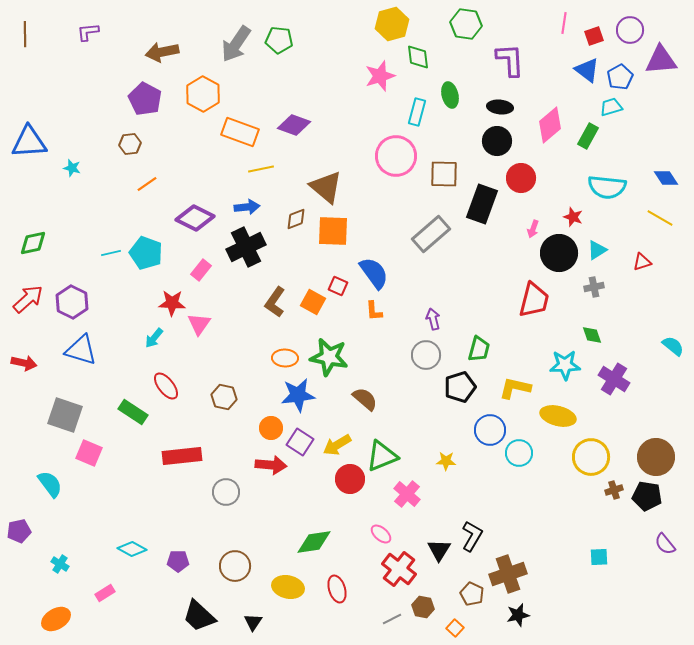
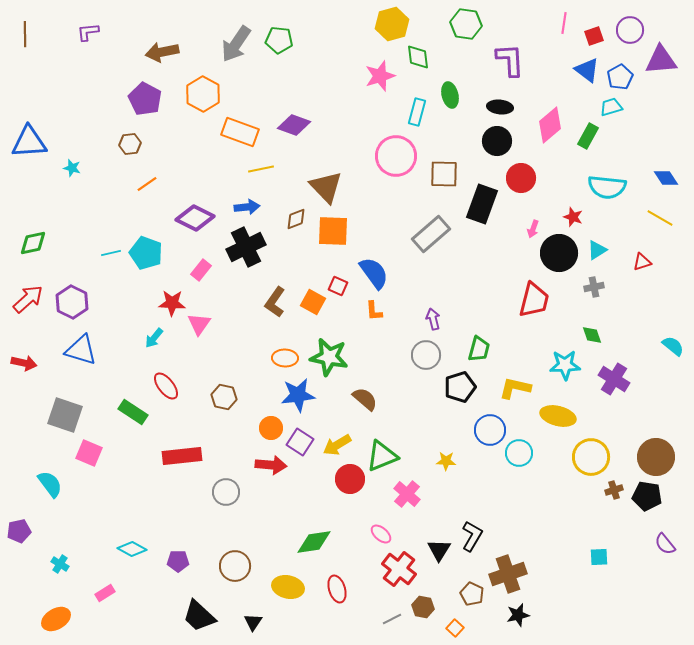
brown triangle at (326, 187): rotated 6 degrees clockwise
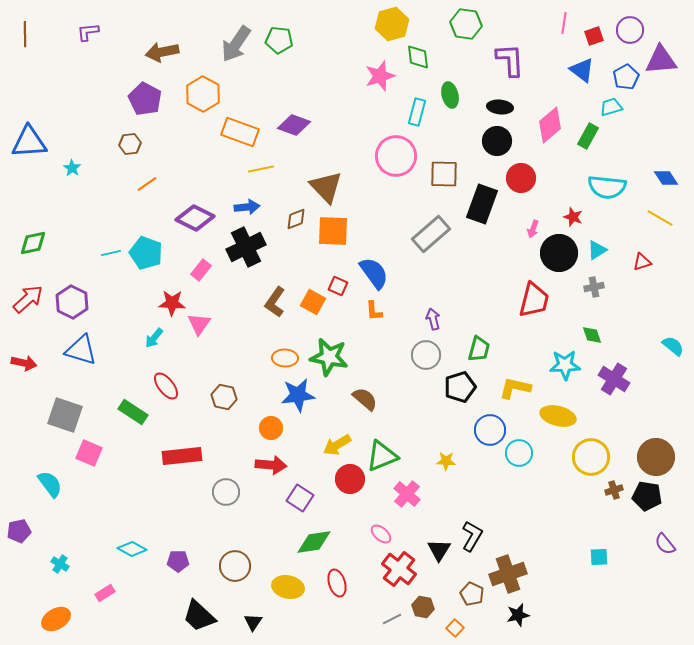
blue triangle at (587, 70): moved 5 px left
blue pentagon at (620, 77): moved 6 px right
cyan star at (72, 168): rotated 18 degrees clockwise
purple square at (300, 442): moved 56 px down
red ellipse at (337, 589): moved 6 px up
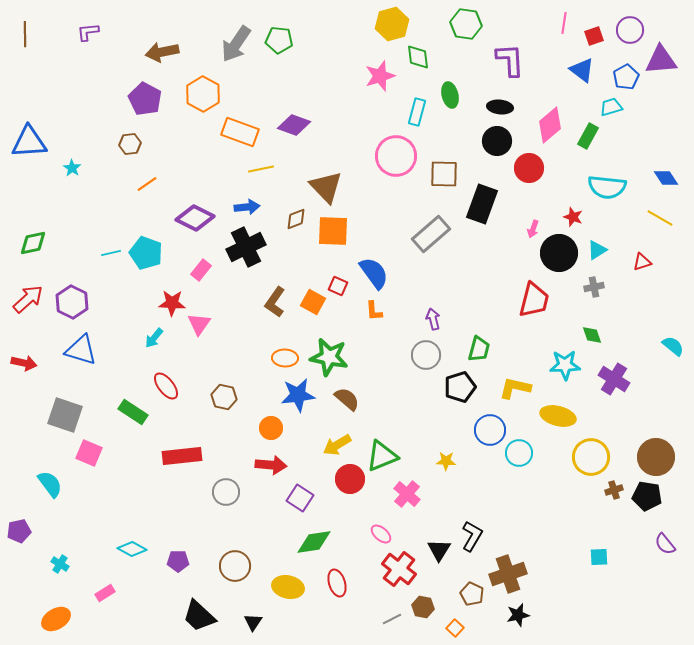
red circle at (521, 178): moved 8 px right, 10 px up
brown semicircle at (365, 399): moved 18 px left
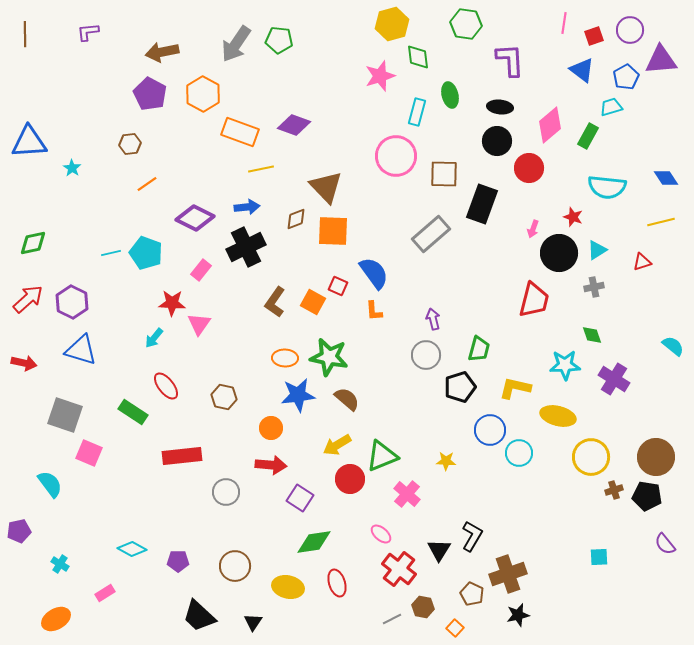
purple pentagon at (145, 99): moved 5 px right, 5 px up
yellow line at (660, 218): moved 1 px right, 4 px down; rotated 44 degrees counterclockwise
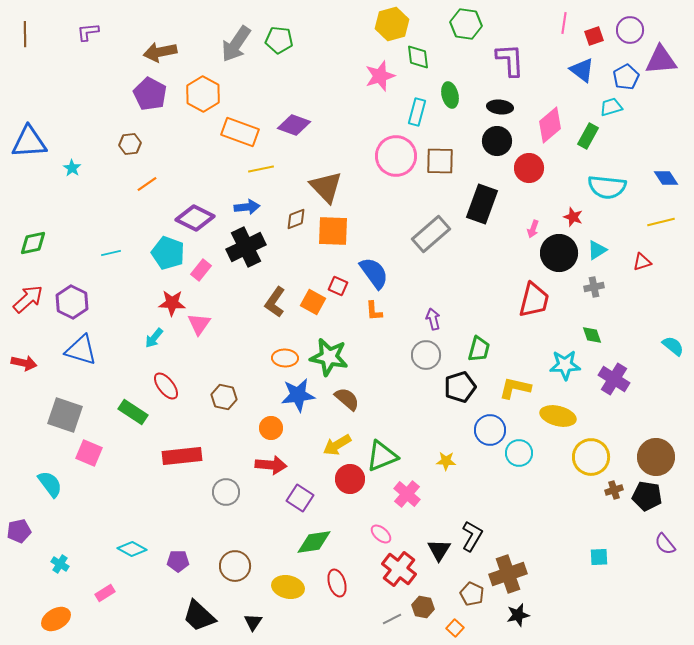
brown arrow at (162, 52): moved 2 px left
brown square at (444, 174): moved 4 px left, 13 px up
cyan pentagon at (146, 253): moved 22 px right
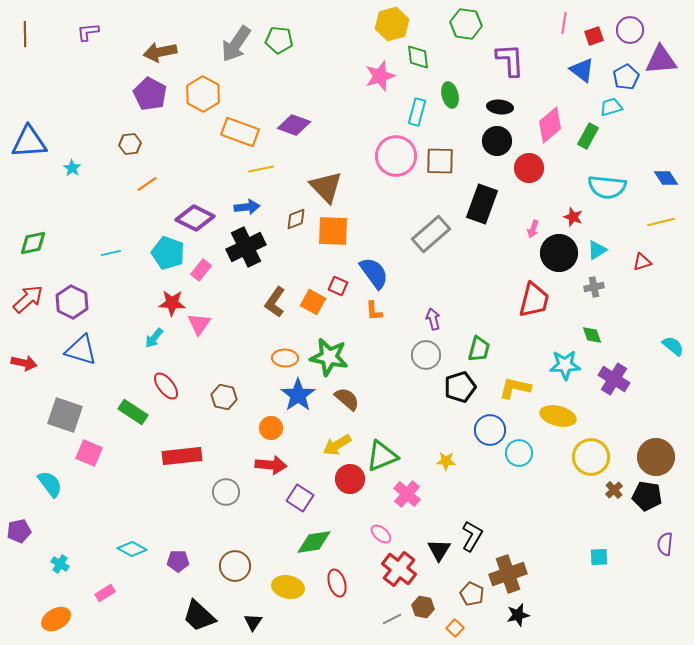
blue star at (298, 395): rotated 28 degrees counterclockwise
brown cross at (614, 490): rotated 24 degrees counterclockwise
purple semicircle at (665, 544): rotated 45 degrees clockwise
